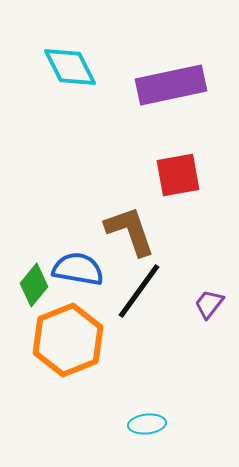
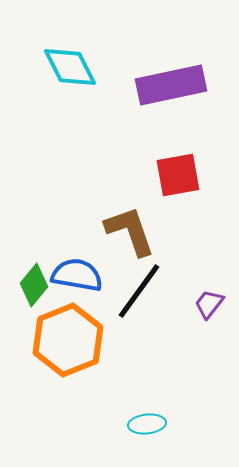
blue semicircle: moved 1 px left, 6 px down
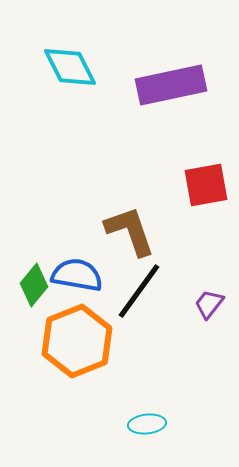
red square: moved 28 px right, 10 px down
orange hexagon: moved 9 px right, 1 px down
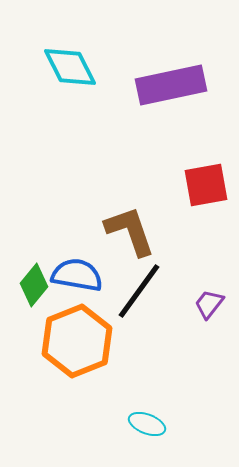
cyan ellipse: rotated 27 degrees clockwise
